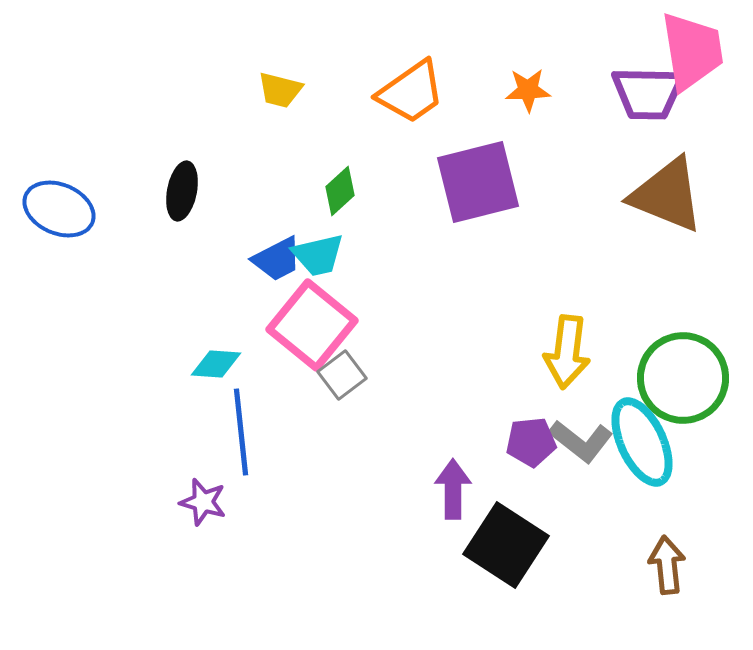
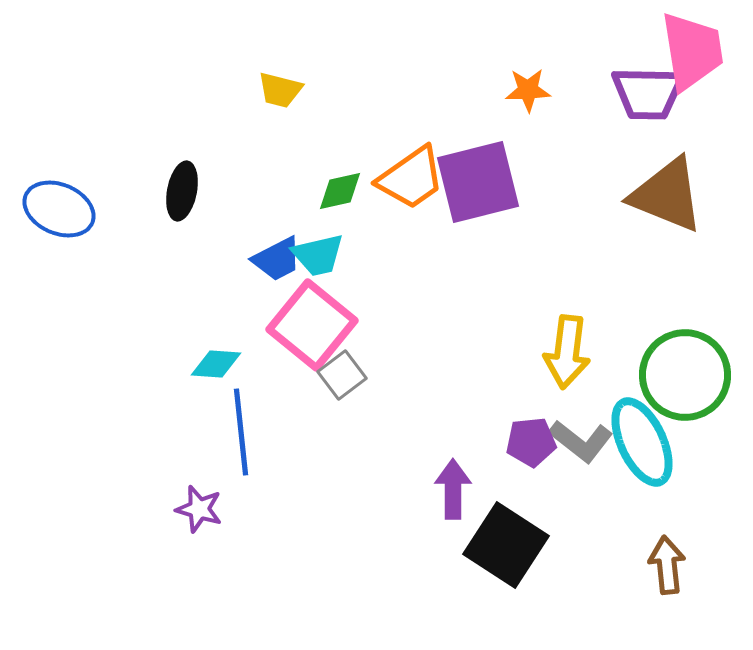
orange trapezoid: moved 86 px down
green diamond: rotated 30 degrees clockwise
green circle: moved 2 px right, 3 px up
purple star: moved 4 px left, 7 px down
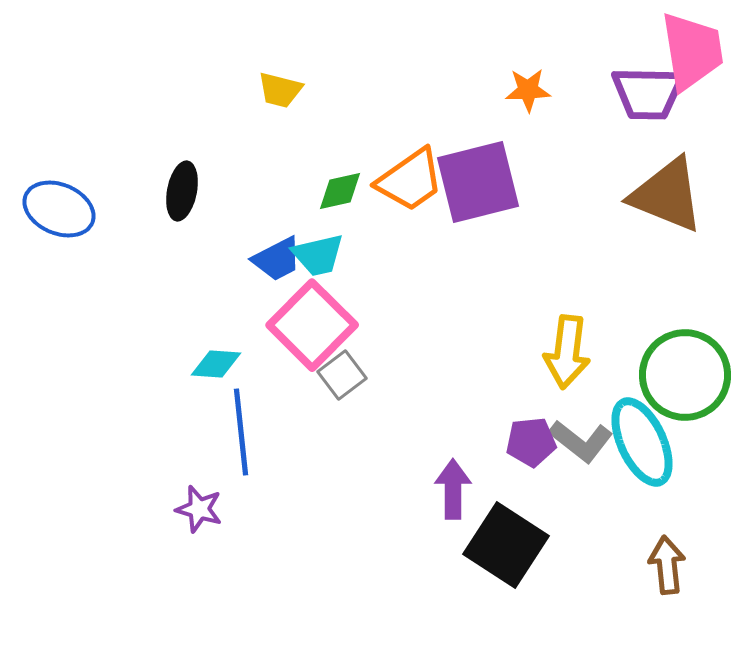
orange trapezoid: moved 1 px left, 2 px down
pink square: rotated 6 degrees clockwise
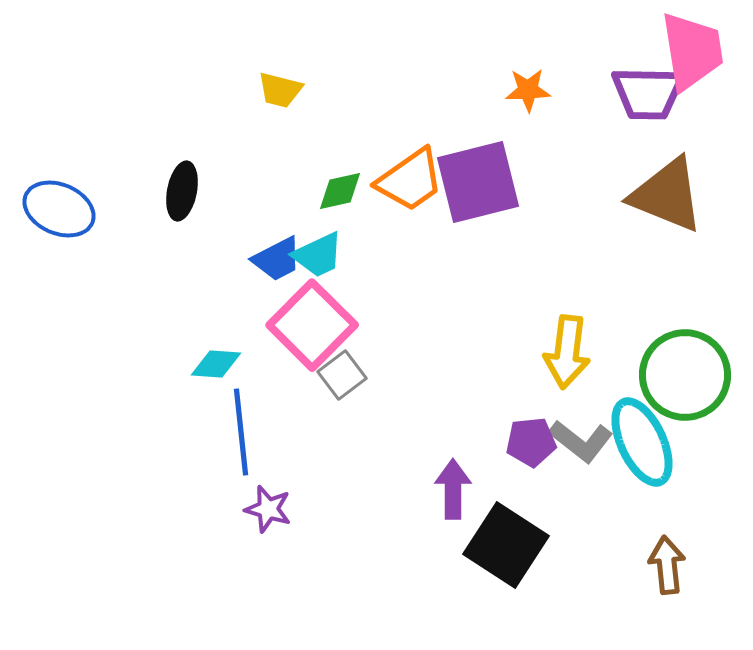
cyan trapezoid: rotated 12 degrees counterclockwise
purple star: moved 69 px right
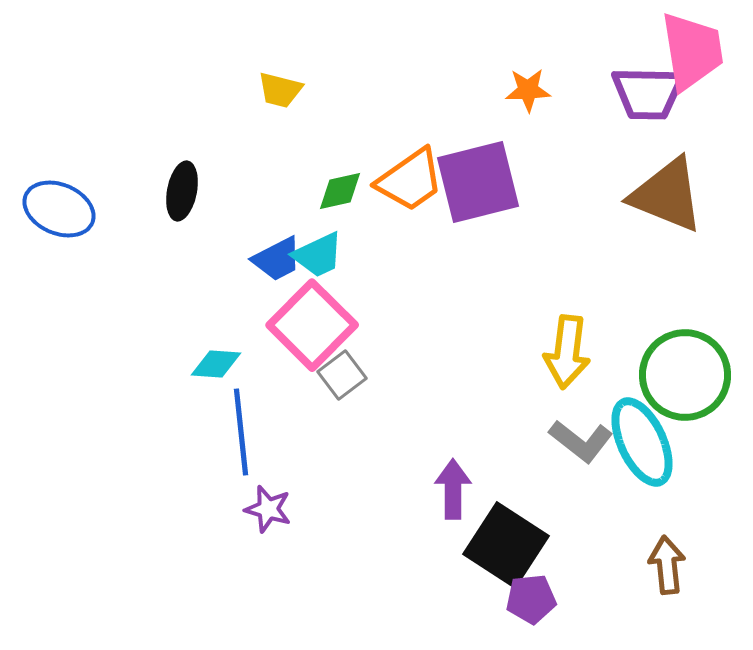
purple pentagon: moved 157 px down
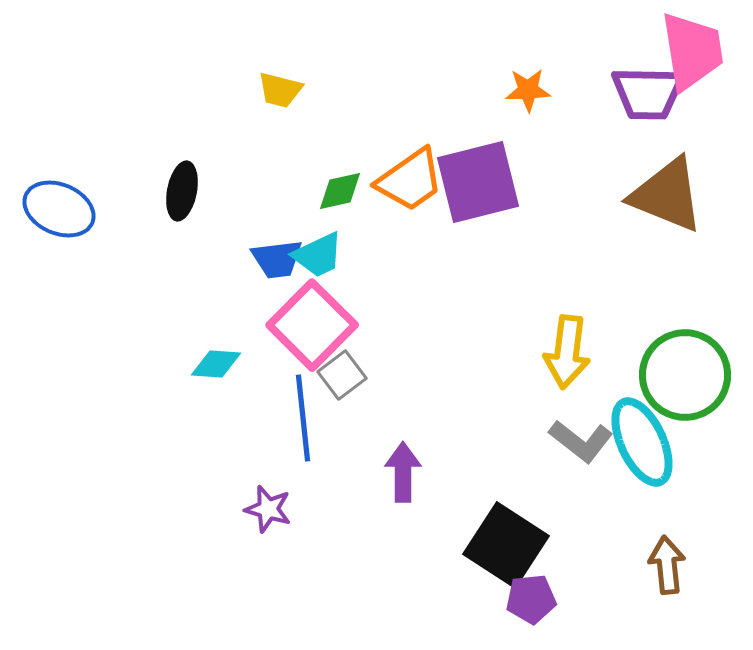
blue trapezoid: rotated 20 degrees clockwise
blue line: moved 62 px right, 14 px up
purple arrow: moved 50 px left, 17 px up
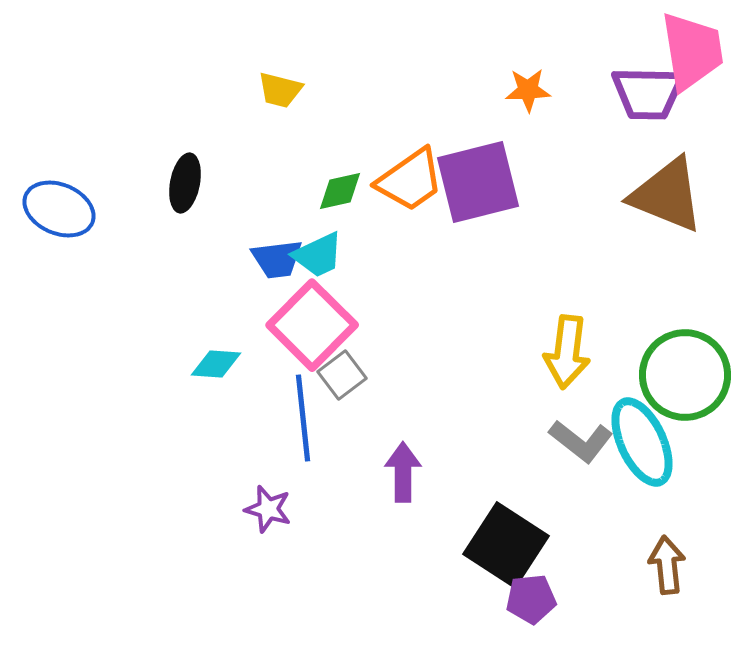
black ellipse: moved 3 px right, 8 px up
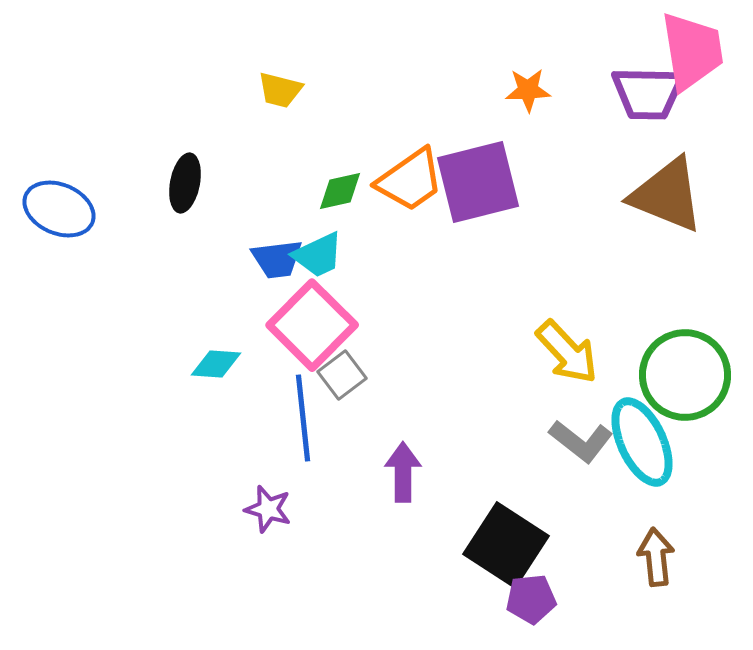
yellow arrow: rotated 50 degrees counterclockwise
brown arrow: moved 11 px left, 8 px up
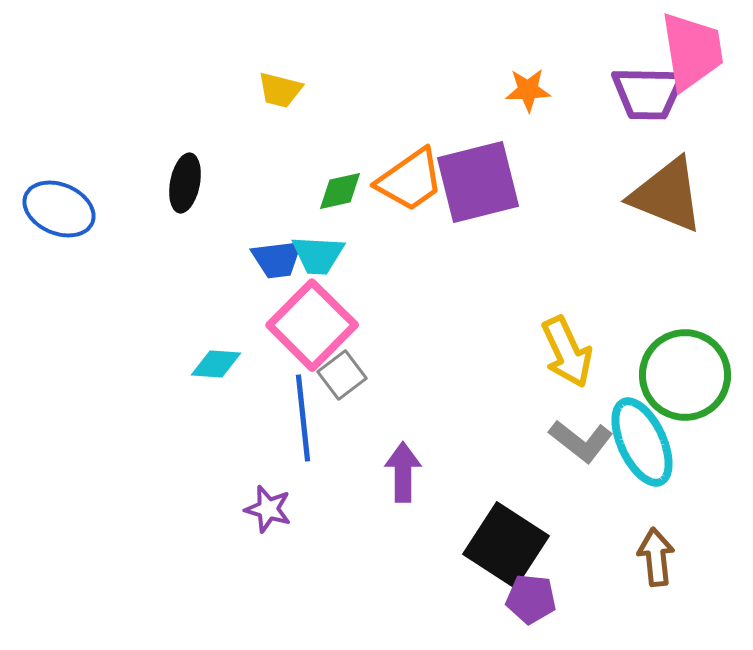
cyan trapezoid: rotated 28 degrees clockwise
yellow arrow: rotated 18 degrees clockwise
purple pentagon: rotated 12 degrees clockwise
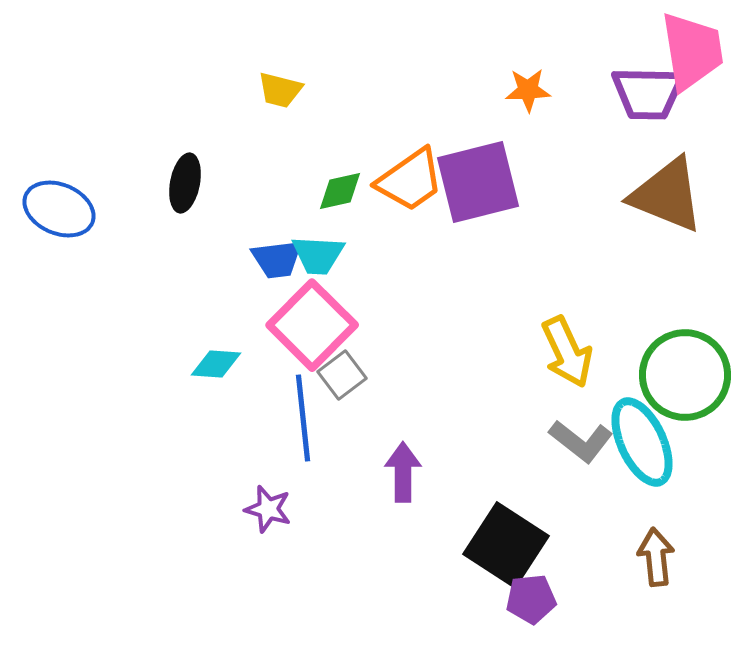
purple pentagon: rotated 12 degrees counterclockwise
